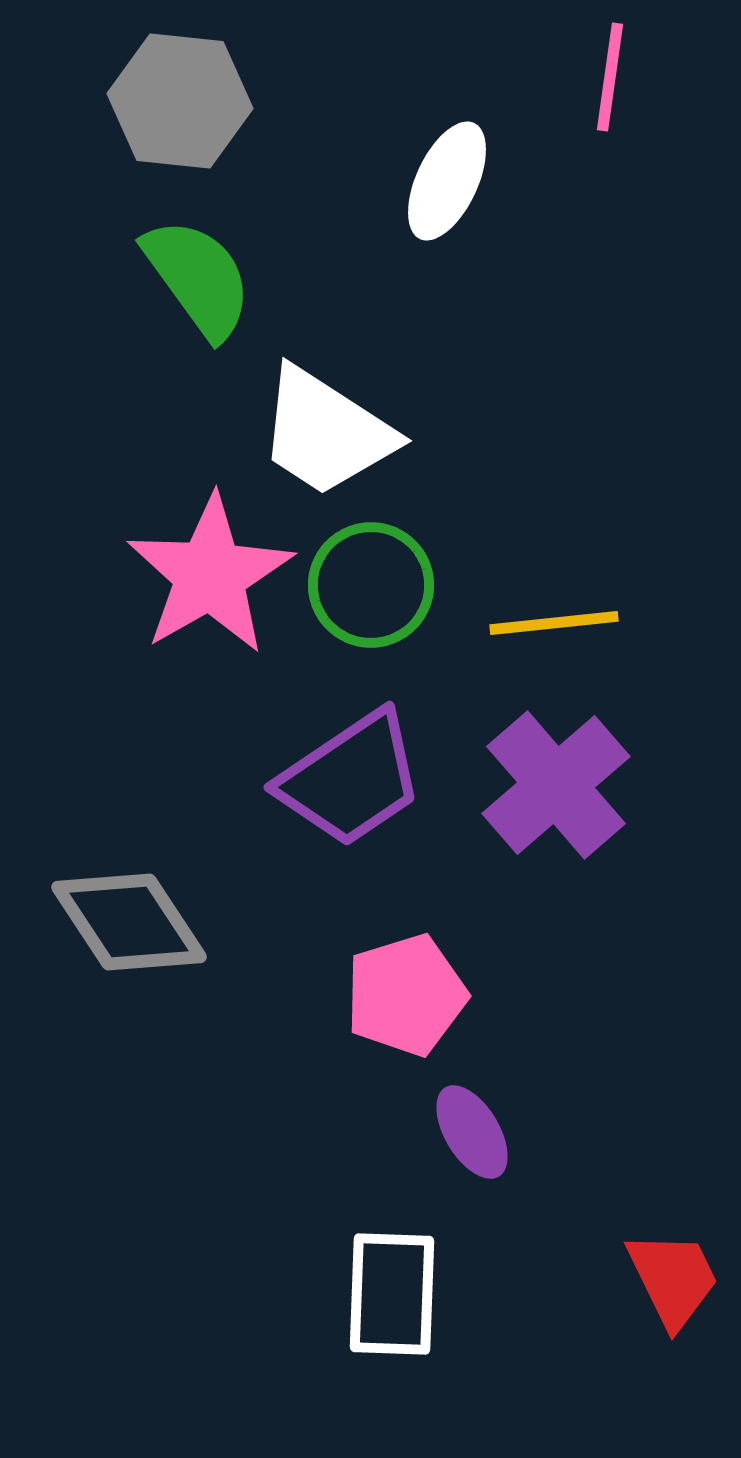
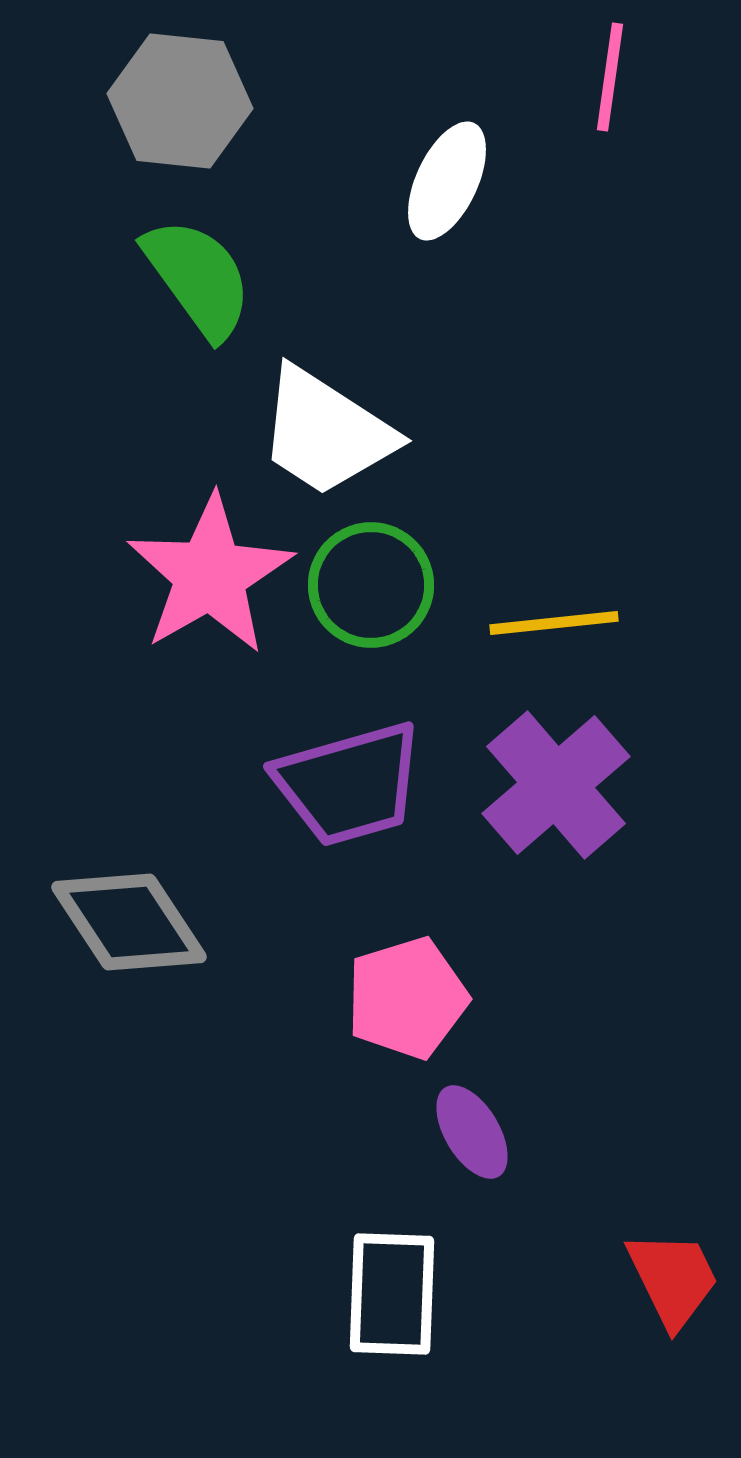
purple trapezoid: moved 2 px left, 5 px down; rotated 18 degrees clockwise
pink pentagon: moved 1 px right, 3 px down
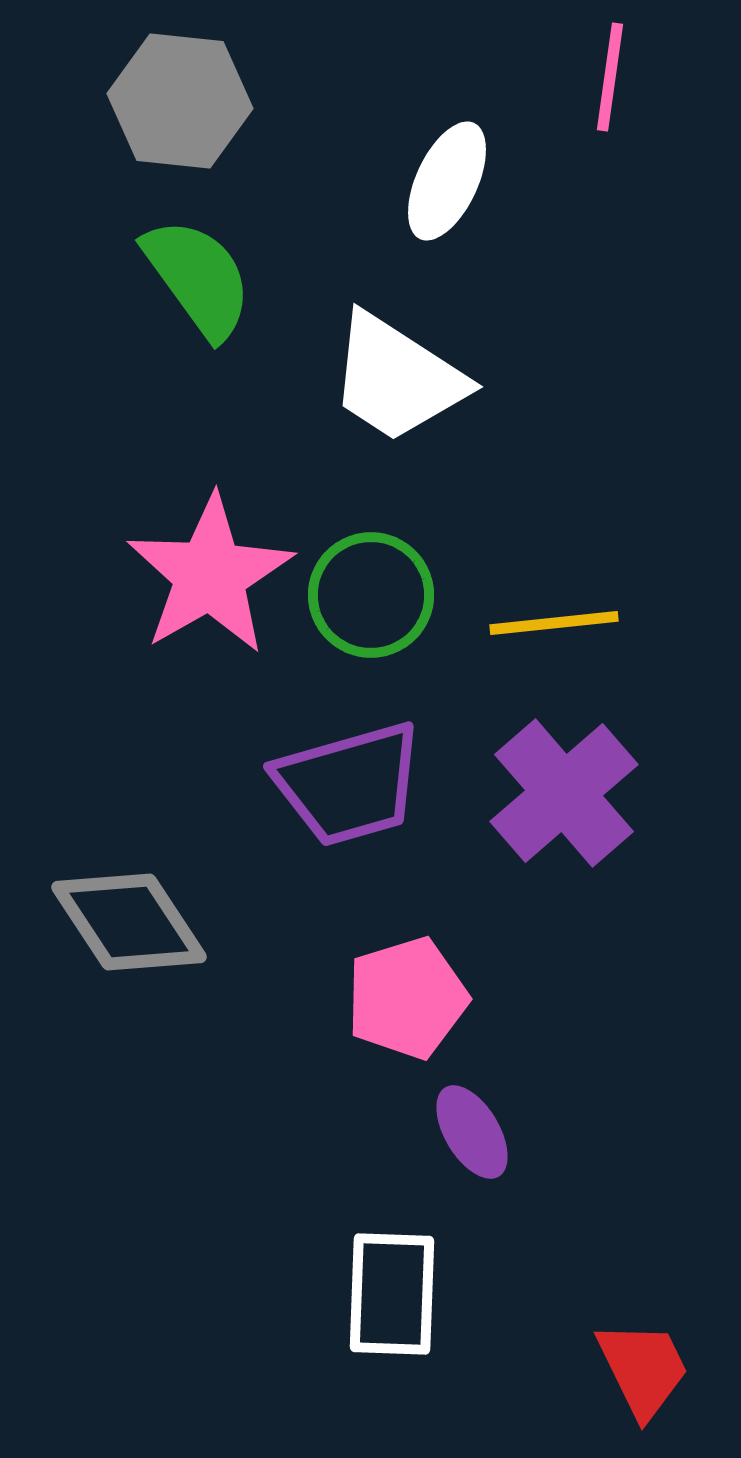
white trapezoid: moved 71 px right, 54 px up
green circle: moved 10 px down
purple cross: moved 8 px right, 8 px down
red trapezoid: moved 30 px left, 90 px down
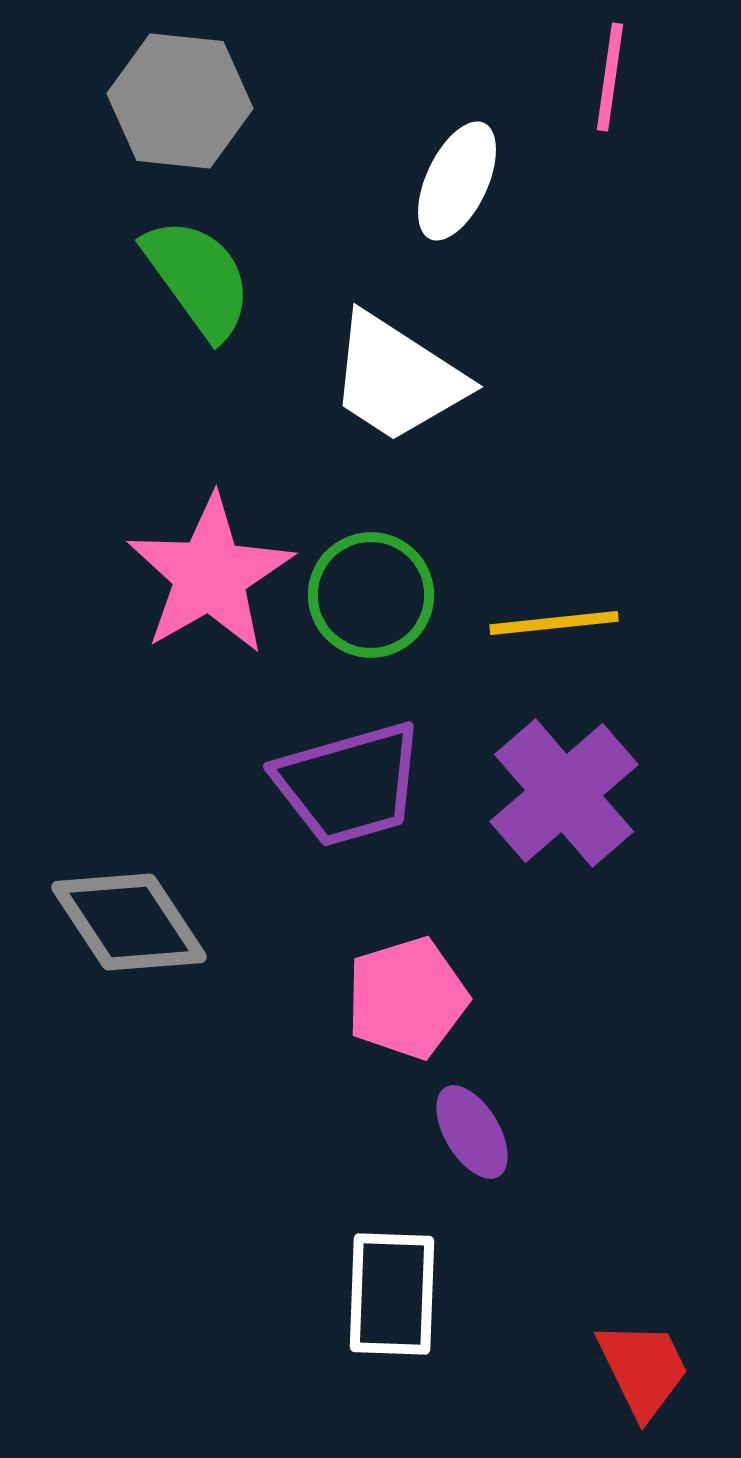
white ellipse: moved 10 px right
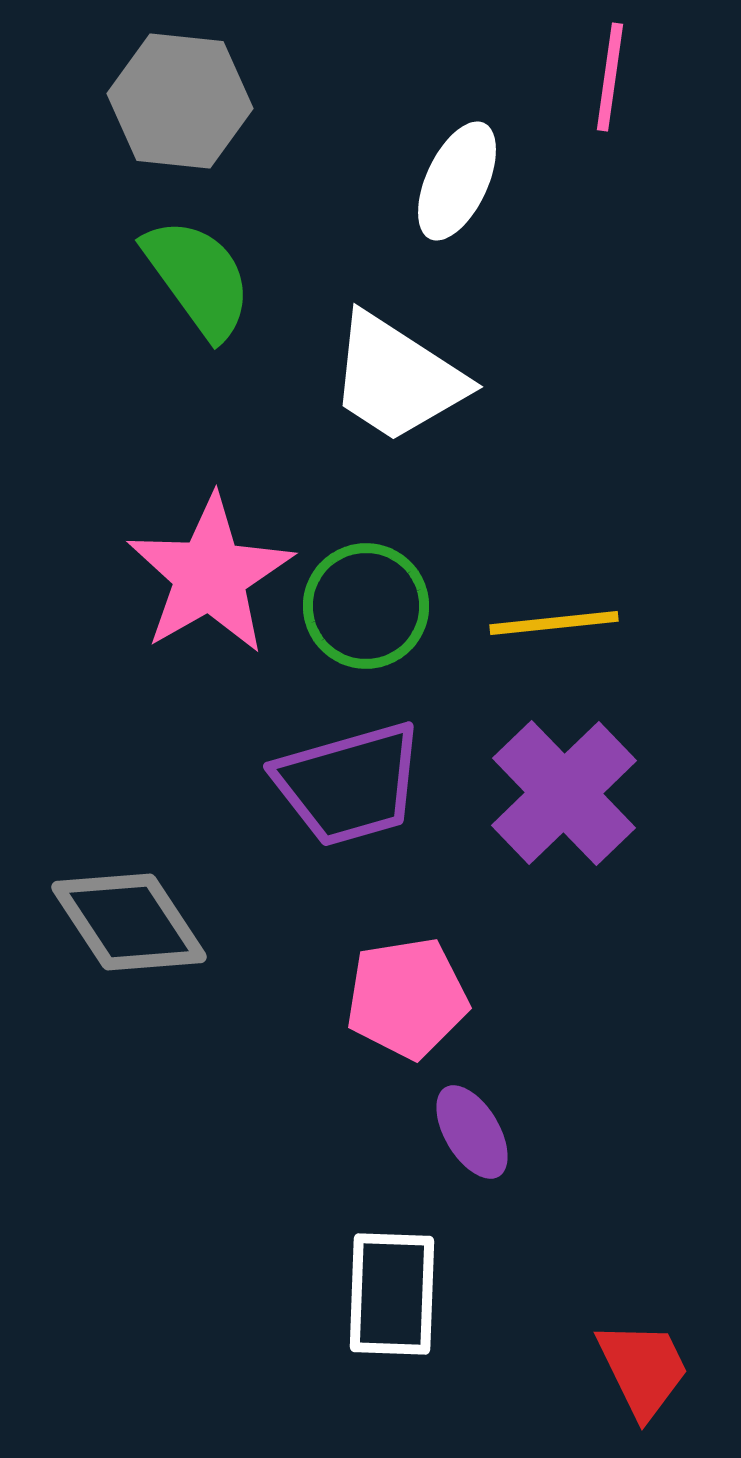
green circle: moved 5 px left, 11 px down
purple cross: rotated 3 degrees counterclockwise
pink pentagon: rotated 8 degrees clockwise
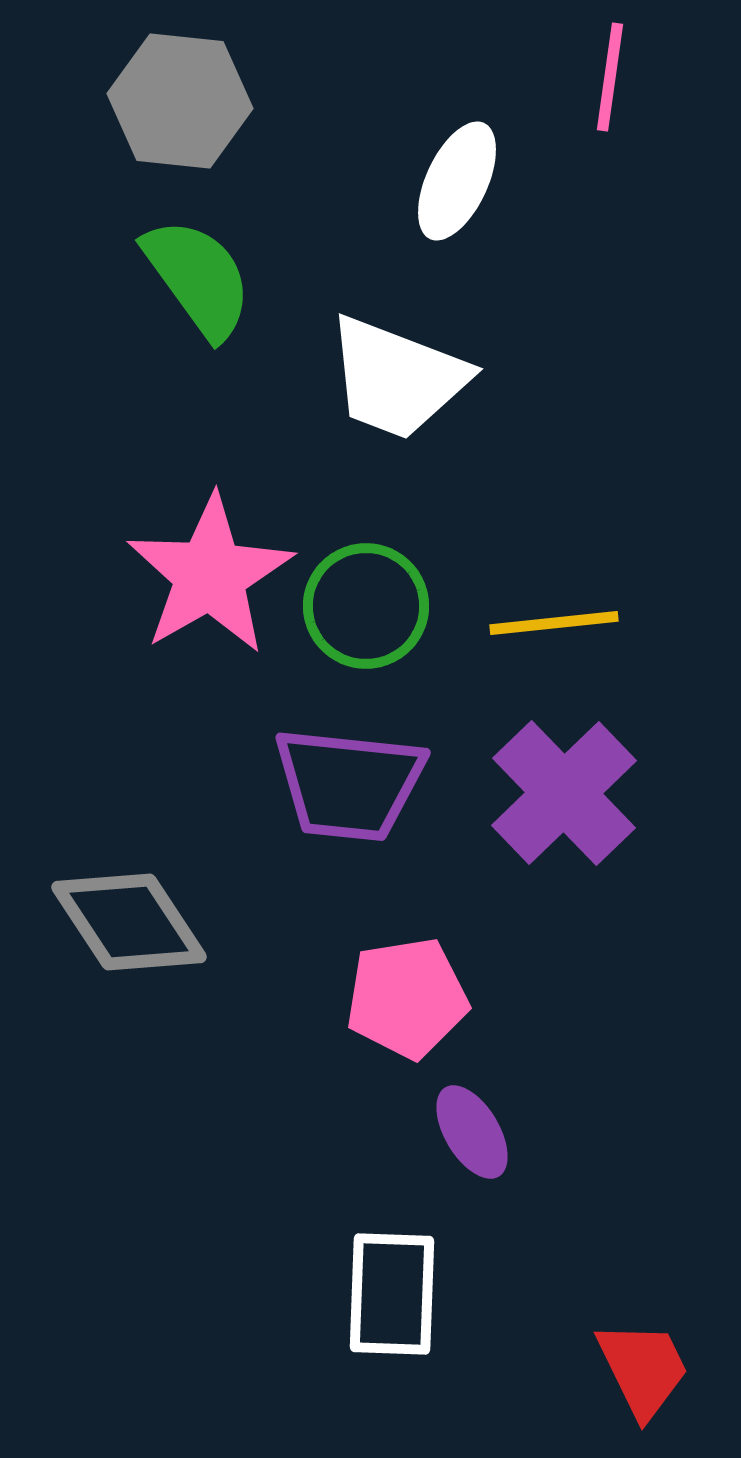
white trapezoid: rotated 12 degrees counterclockwise
purple trapezoid: rotated 22 degrees clockwise
